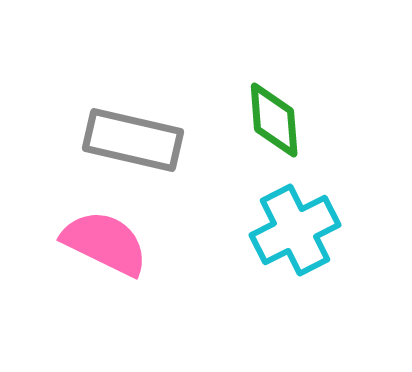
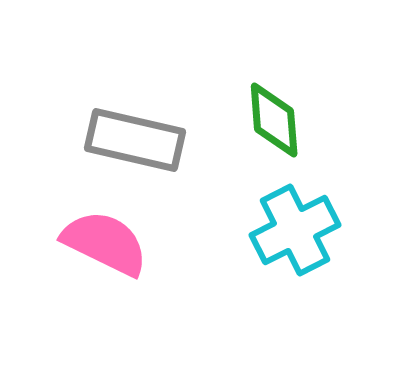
gray rectangle: moved 2 px right
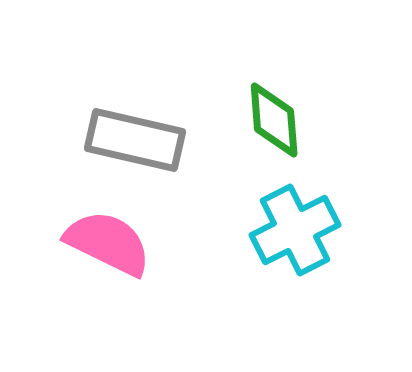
pink semicircle: moved 3 px right
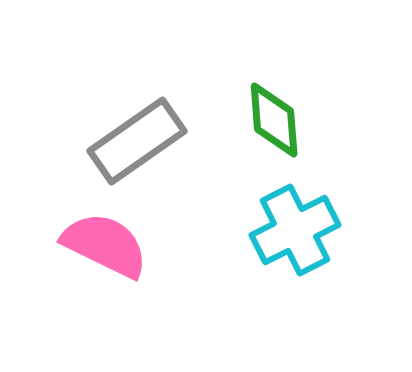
gray rectangle: moved 2 px right, 1 px down; rotated 48 degrees counterclockwise
pink semicircle: moved 3 px left, 2 px down
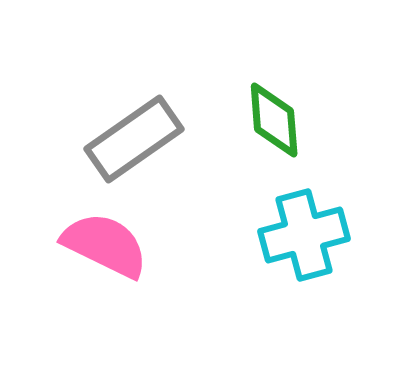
gray rectangle: moved 3 px left, 2 px up
cyan cross: moved 9 px right, 5 px down; rotated 12 degrees clockwise
